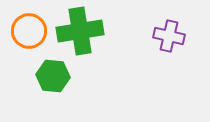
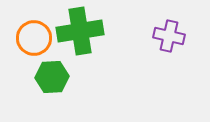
orange circle: moved 5 px right, 7 px down
green hexagon: moved 1 px left, 1 px down; rotated 8 degrees counterclockwise
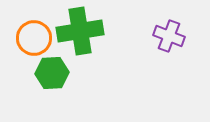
purple cross: rotated 8 degrees clockwise
green hexagon: moved 4 px up
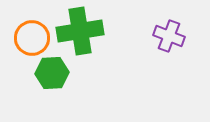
orange circle: moved 2 px left
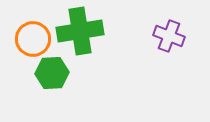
orange circle: moved 1 px right, 1 px down
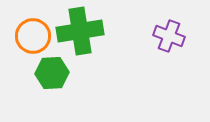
orange circle: moved 3 px up
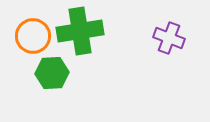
purple cross: moved 2 px down
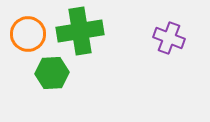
orange circle: moved 5 px left, 2 px up
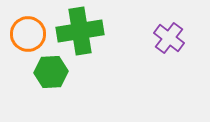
purple cross: rotated 16 degrees clockwise
green hexagon: moved 1 px left, 1 px up
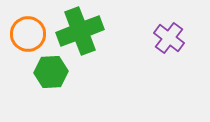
green cross: rotated 12 degrees counterclockwise
